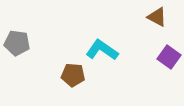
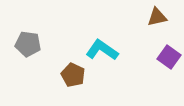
brown triangle: rotated 40 degrees counterclockwise
gray pentagon: moved 11 px right, 1 px down
brown pentagon: rotated 20 degrees clockwise
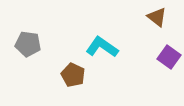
brown triangle: rotated 50 degrees clockwise
cyan L-shape: moved 3 px up
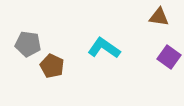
brown triangle: moved 2 px right; rotated 30 degrees counterclockwise
cyan L-shape: moved 2 px right, 1 px down
brown pentagon: moved 21 px left, 9 px up
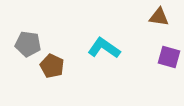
purple square: rotated 20 degrees counterclockwise
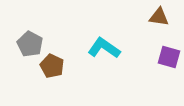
gray pentagon: moved 2 px right; rotated 20 degrees clockwise
